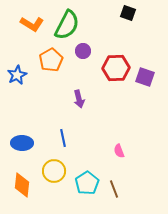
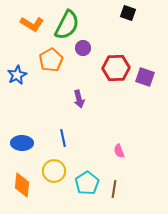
purple circle: moved 3 px up
brown line: rotated 30 degrees clockwise
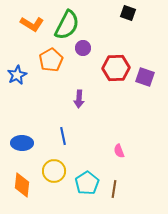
purple arrow: rotated 18 degrees clockwise
blue line: moved 2 px up
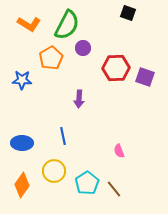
orange L-shape: moved 3 px left
orange pentagon: moved 2 px up
blue star: moved 5 px right, 5 px down; rotated 30 degrees clockwise
orange diamond: rotated 30 degrees clockwise
brown line: rotated 48 degrees counterclockwise
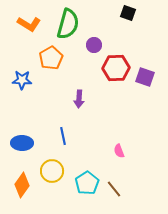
green semicircle: moved 1 px right, 1 px up; rotated 12 degrees counterclockwise
purple circle: moved 11 px right, 3 px up
yellow circle: moved 2 px left
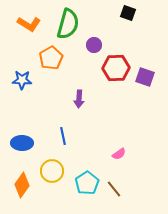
pink semicircle: moved 3 px down; rotated 104 degrees counterclockwise
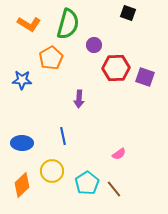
orange diamond: rotated 10 degrees clockwise
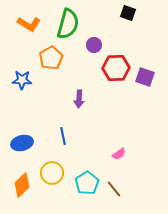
blue ellipse: rotated 15 degrees counterclockwise
yellow circle: moved 2 px down
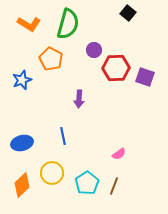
black square: rotated 21 degrees clockwise
purple circle: moved 5 px down
orange pentagon: moved 1 px down; rotated 15 degrees counterclockwise
blue star: rotated 24 degrees counterclockwise
brown line: moved 3 px up; rotated 60 degrees clockwise
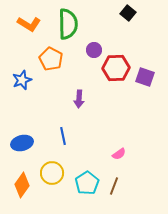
green semicircle: rotated 16 degrees counterclockwise
orange diamond: rotated 10 degrees counterclockwise
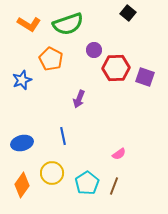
green semicircle: rotated 72 degrees clockwise
purple arrow: rotated 18 degrees clockwise
